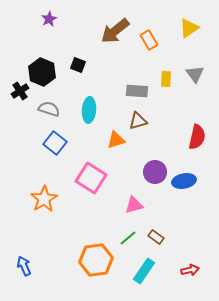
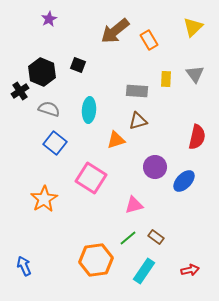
yellow triangle: moved 4 px right, 1 px up; rotated 10 degrees counterclockwise
purple circle: moved 5 px up
blue ellipse: rotated 35 degrees counterclockwise
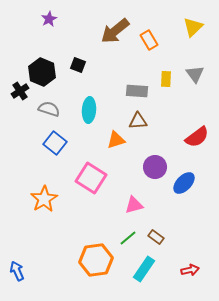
brown triangle: rotated 12 degrees clockwise
red semicircle: rotated 40 degrees clockwise
blue ellipse: moved 2 px down
blue arrow: moved 7 px left, 5 px down
cyan rectangle: moved 2 px up
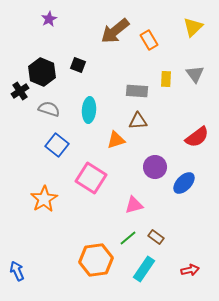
blue square: moved 2 px right, 2 px down
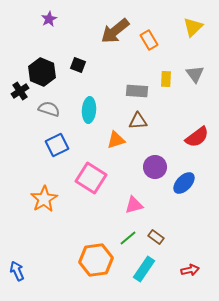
blue square: rotated 25 degrees clockwise
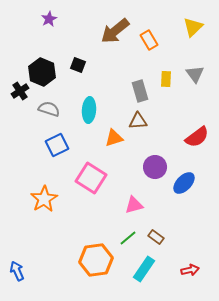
gray rectangle: moved 3 px right; rotated 70 degrees clockwise
orange triangle: moved 2 px left, 2 px up
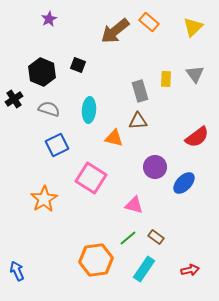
orange rectangle: moved 18 px up; rotated 18 degrees counterclockwise
black cross: moved 6 px left, 8 px down
orange triangle: rotated 30 degrees clockwise
pink triangle: rotated 30 degrees clockwise
